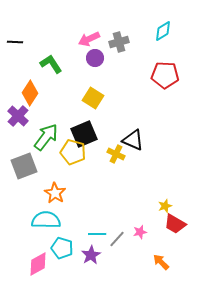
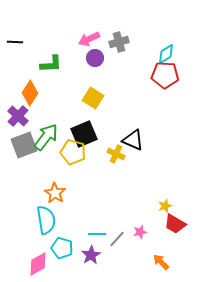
cyan diamond: moved 3 px right, 23 px down
green L-shape: rotated 120 degrees clockwise
gray square: moved 21 px up
cyan semicircle: rotated 80 degrees clockwise
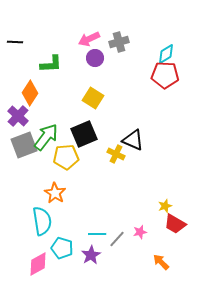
yellow pentagon: moved 7 px left, 5 px down; rotated 20 degrees counterclockwise
cyan semicircle: moved 4 px left, 1 px down
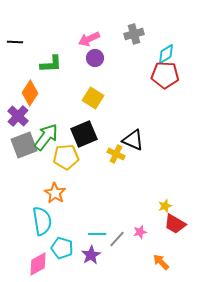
gray cross: moved 15 px right, 8 px up
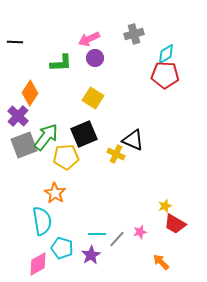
green L-shape: moved 10 px right, 1 px up
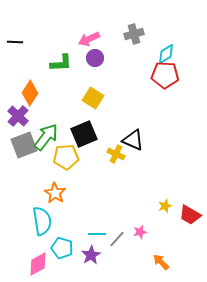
red trapezoid: moved 15 px right, 9 px up
